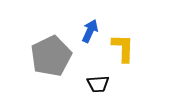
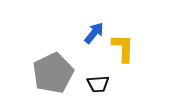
blue arrow: moved 4 px right, 2 px down; rotated 15 degrees clockwise
gray pentagon: moved 2 px right, 17 px down
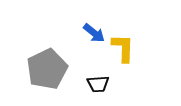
blue arrow: rotated 90 degrees clockwise
gray pentagon: moved 6 px left, 4 px up
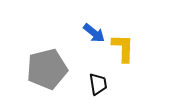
gray pentagon: rotated 12 degrees clockwise
black trapezoid: rotated 95 degrees counterclockwise
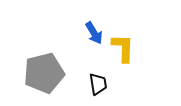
blue arrow: rotated 20 degrees clockwise
gray pentagon: moved 3 px left, 4 px down
